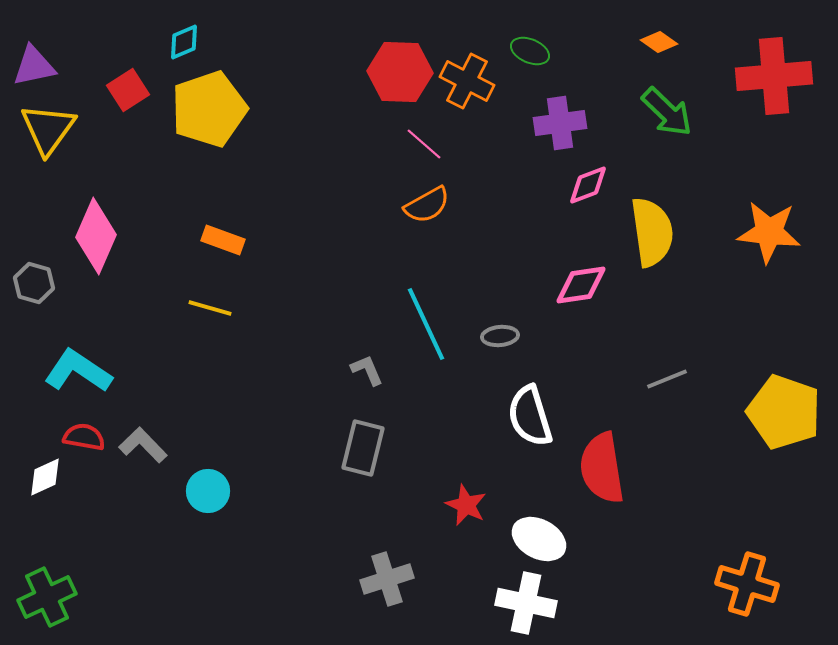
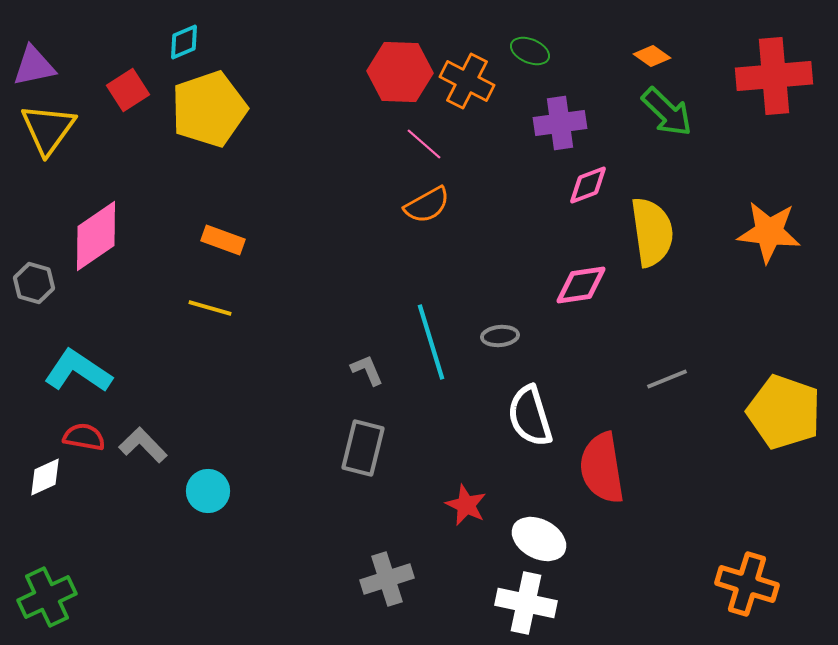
orange diamond at (659, 42): moved 7 px left, 14 px down
pink diamond at (96, 236): rotated 32 degrees clockwise
cyan line at (426, 324): moved 5 px right, 18 px down; rotated 8 degrees clockwise
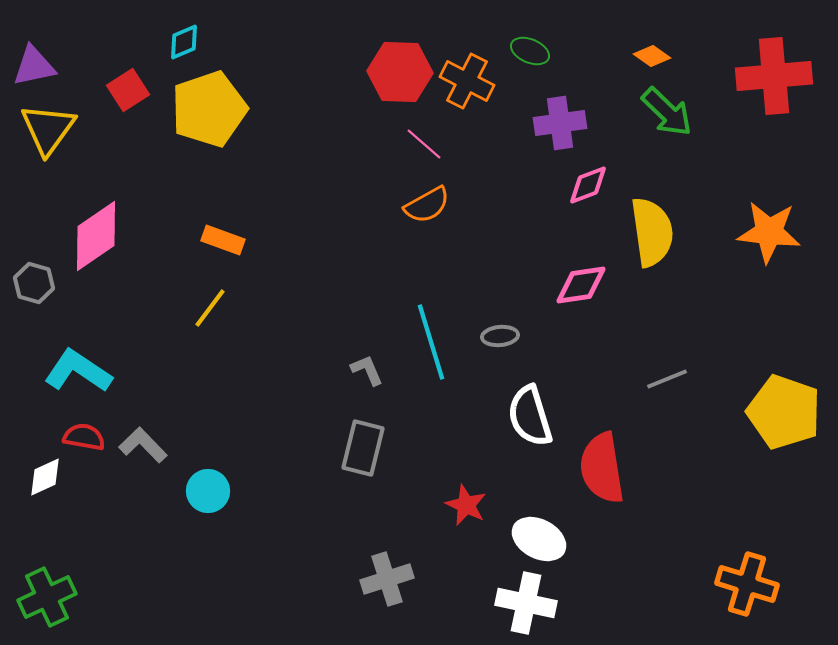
yellow line at (210, 308): rotated 69 degrees counterclockwise
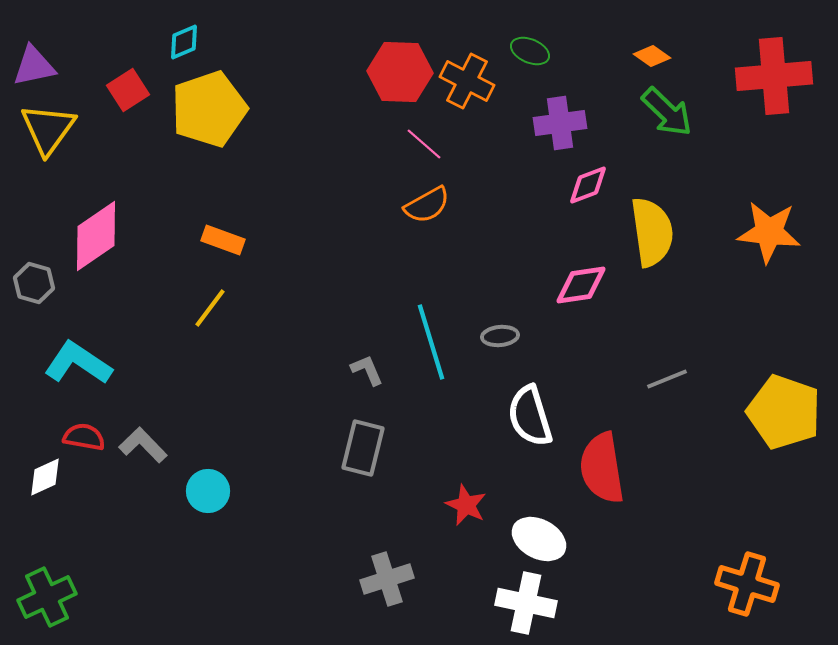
cyan L-shape at (78, 371): moved 8 px up
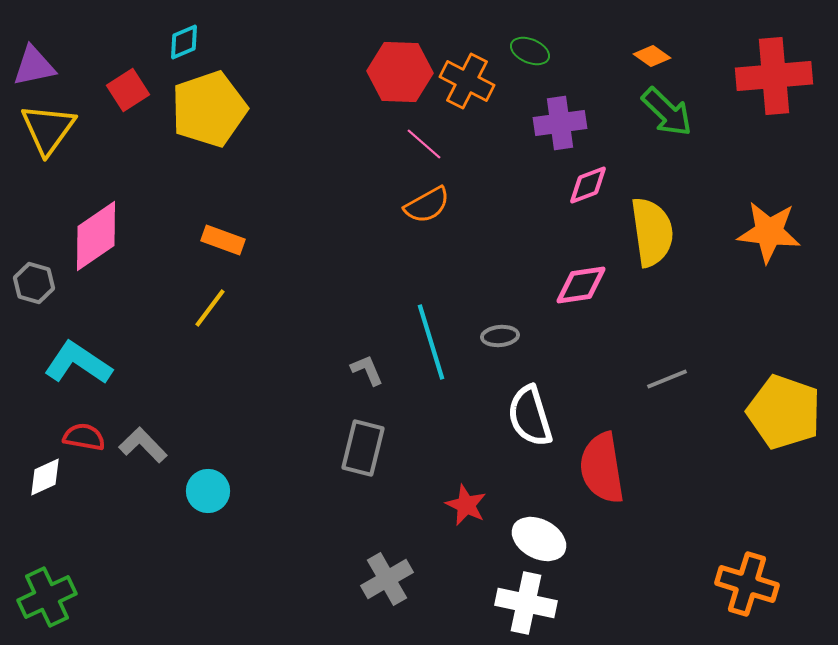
gray cross at (387, 579): rotated 12 degrees counterclockwise
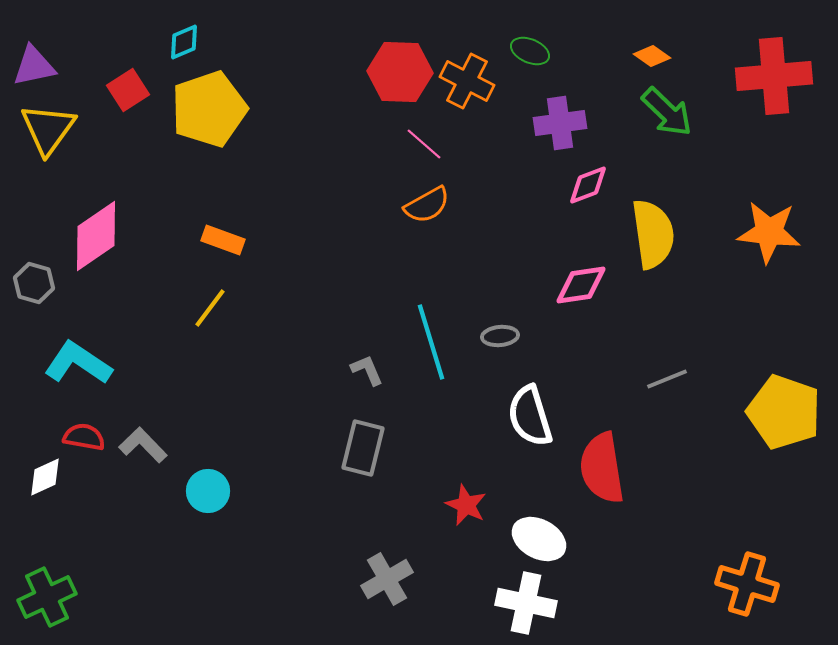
yellow semicircle at (652, 232): moved 1 px right, 2 px down
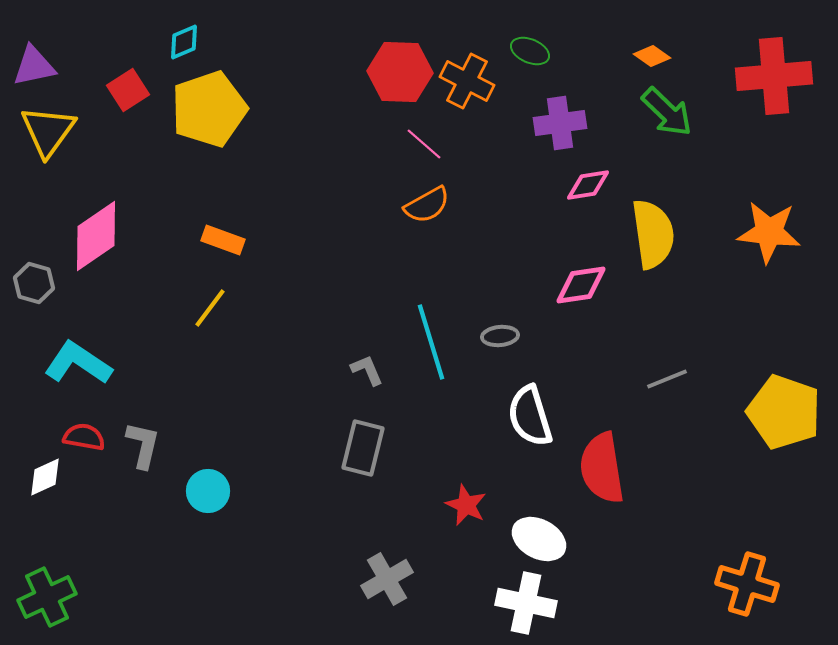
yellow triangle at (48, 129): moved 2 px down
pink diamond at (588, 185): rotated 12 degrees clockwise
gray L-shape at (143, 445): rotated 57 degrees clockwise
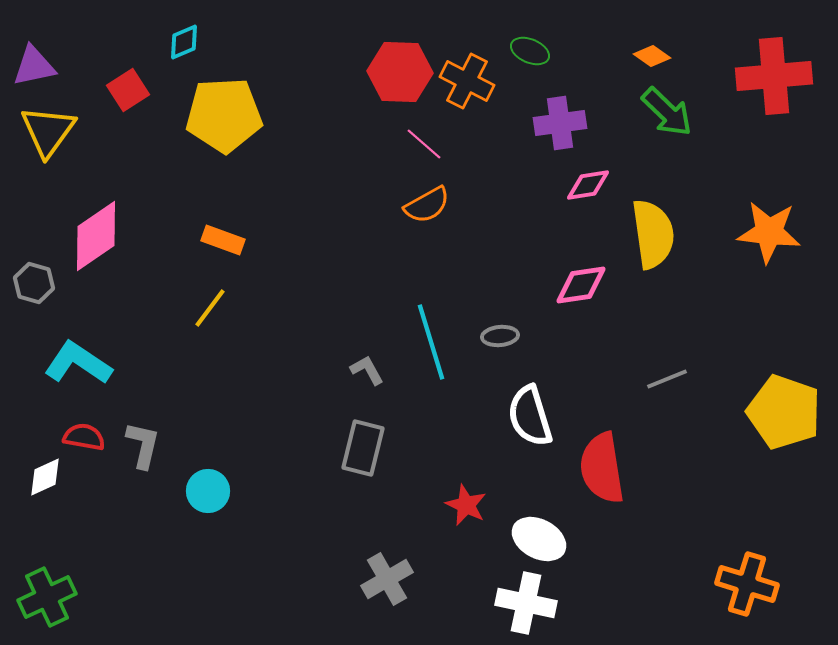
yellow pentagon at (209, 109): moved 15 px right, 6 px down; rotated 16 degrees clockwise
gray L-shape at (367, 370): rotated 6 degrees counterclockwise
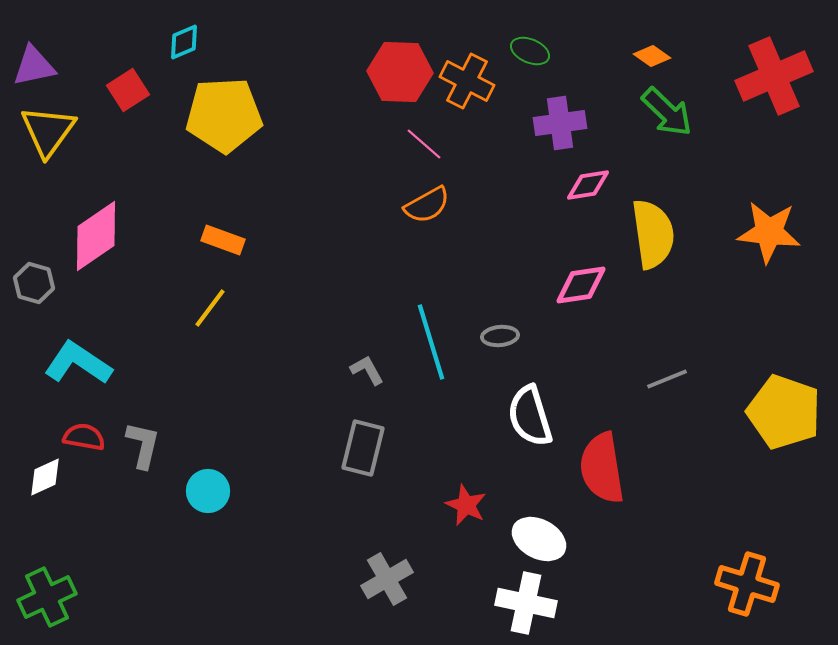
red cross at (774, 76): rotated 18 degrees counterclockwise
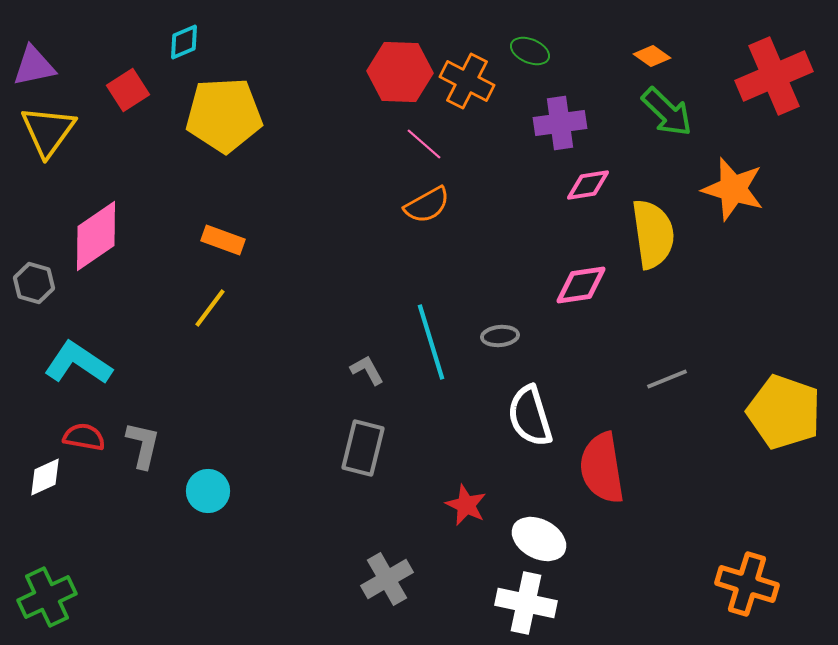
orange star at (769, 232): moved 36 px left, 43 px up; rotated 10 degrees clockwise
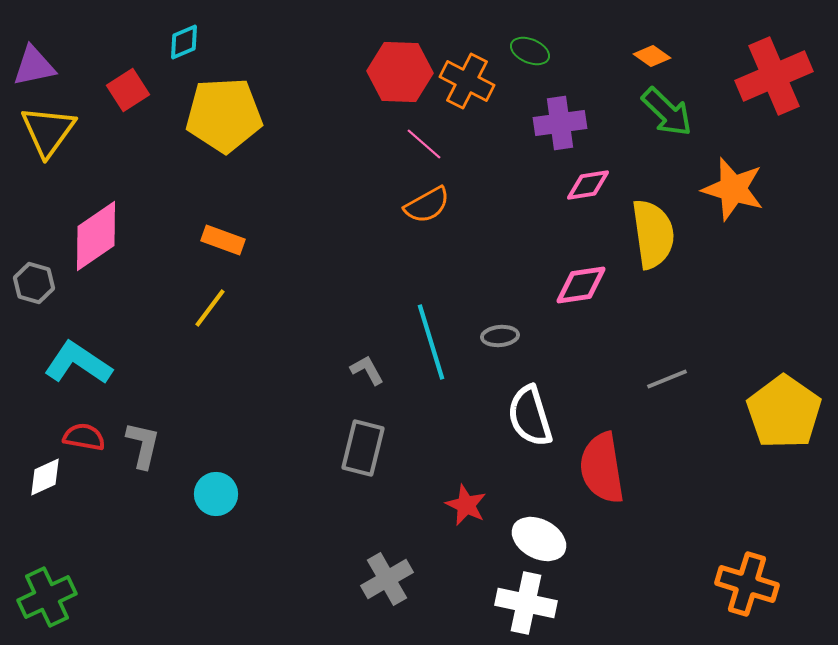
yellow pentagon at (784, 412): rotated 16 degrees clockwise
cyan circle at (208, 491): moved 8 px right, 3 px down
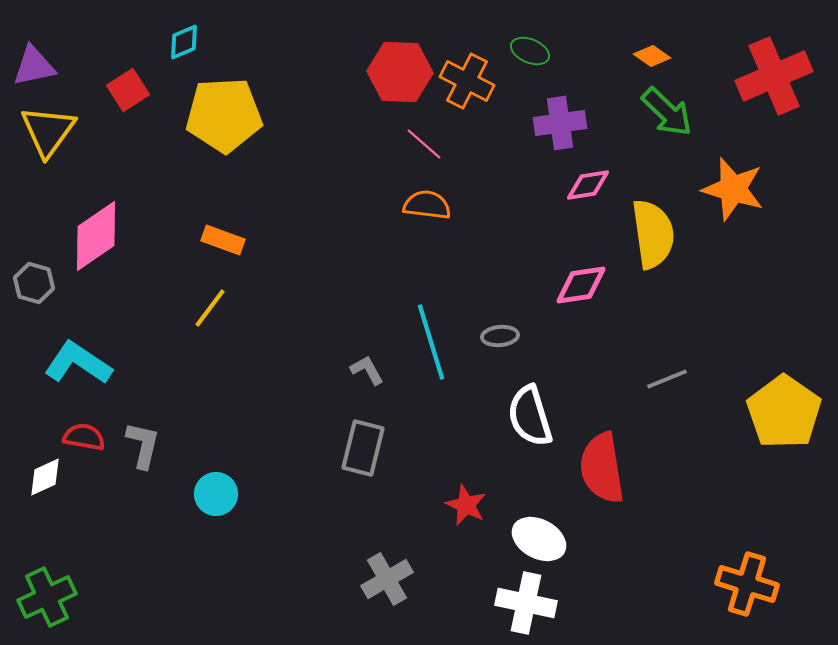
orange semicircle at (427, 205): rotated 144 degrees counterclockwise
